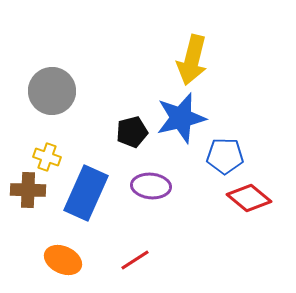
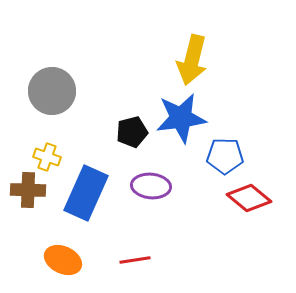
blue star: rotated 6 degrees clockwise
red line: rotated 24 degrees clockwise
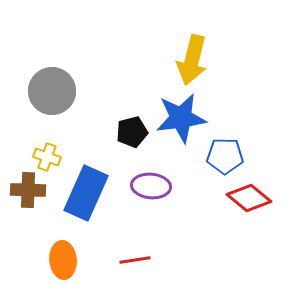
orange ellipse: rotated 60 degrees clockwise
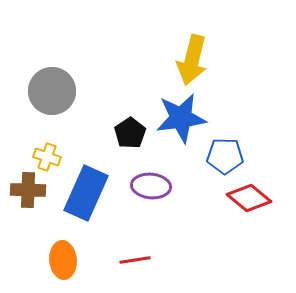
black pentagon: moved 2 px left, 1 px down; rotated 20 degrees counterclockwise
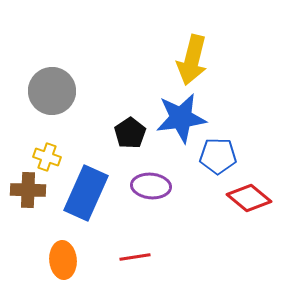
blue pentagon: moved 7 px left
red line: moved 3 px up
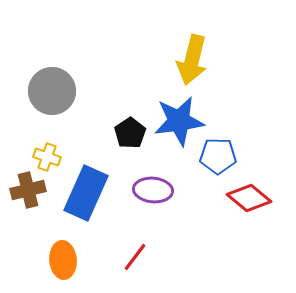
blue star: moved 2 px left, 3 px down
purple ellipse: moved 2 px right, 4 px down
brown cross: rotated 16 degrees counterclockwise
red line: rotated 44 degrees counterclockwise
